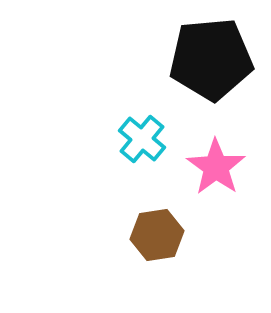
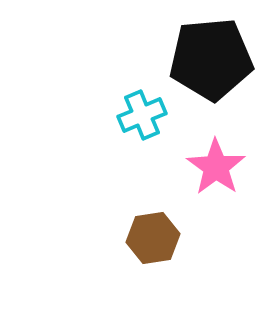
cyan cross: moved 24 px up; rotated 27 degrees clockwise
brown hexagon: moved 4 px left, 3 px down
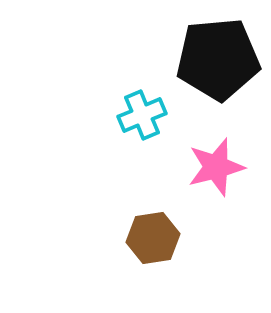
black pentagon: moved 7 px right
pink star: rotated 22 degrees clockwise
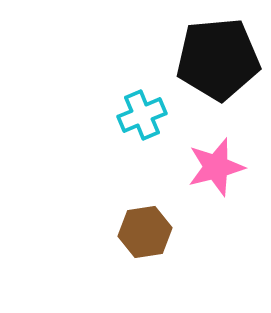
brown hexagon: moved 8 px left, 6 px up
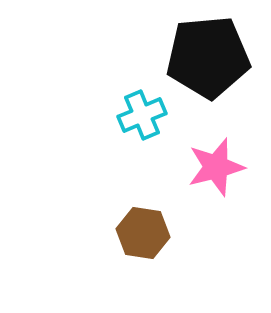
black pentagon: moved 10 px left, 2 px up
brown hexagon: moved 2 px left, 1 px down; rotated 18 degrees clockwise
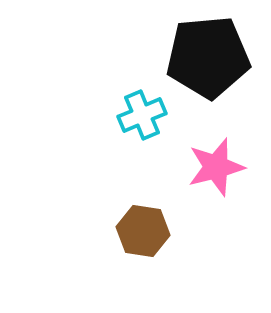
brown hexagon: moved 2 px up
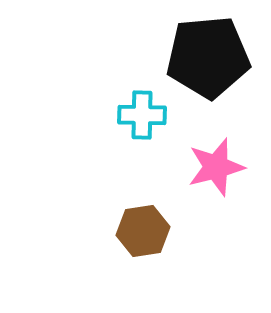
cyan cross: rotated 24 degrees clockwise
brown hexagon: rotated 18 degrees counterclockwise
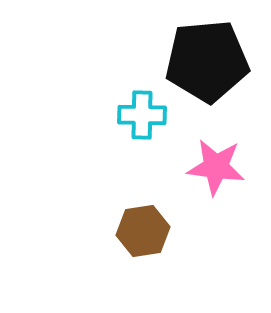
black pentagon: moved 1 px left, 4 px down
pink star: rotated 22 degrees clockwise
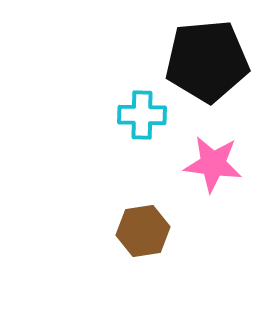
pink star: moved 3 px left, 3 px up
